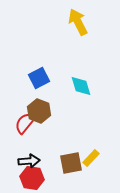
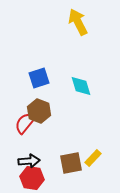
blue square: rotated 10 degrees clockwise
yellow rectangle: moved 2 px right
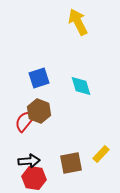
red semicircle: moved 2 px up
yellow rectangle: moved 8 px right, 4 px up
red hexagon: moved 2 px right
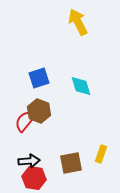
yellow rectangle: rotated 24 degrees counterclockwise
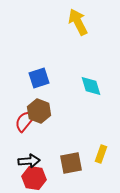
cyan diamond: moved 10 px right
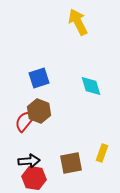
yellow rectangle: moved 1 px right, 1 px up
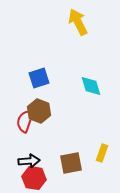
red semicircle: rotated 20 degrees counterclockwise
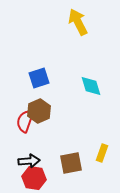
brown hexagon: rotated 15 degrees clockwise
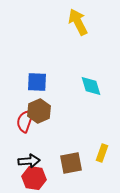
blue square: moved 2 px left, 4 px down; rotated 20 degrees clockwise
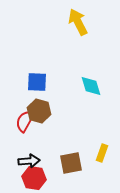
brown hexagon: rotated 20 degrees counterclockwise
red semicircle: rotated 10 degrees clockwise
